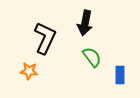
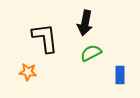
black L-shape: rotated 32 degrees counterclockwise
green semicircle: moved 1 px left, 4 px up; rotated 80 degrees counterclockwise
orange star: moved 1 px left, 1 px down
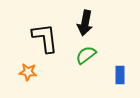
green semicircle: moved 5 px left, 2 px down; rotated 10 degrees counterclockwise
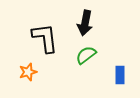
orange star: rotated 24 degrees counterclockwise
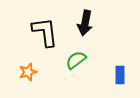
black L-shape: moved 6 px up
green semicircle: moved 10 px left, 5 px down
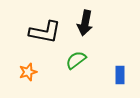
black L-shape: rotated 108 degrees clockwise
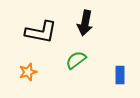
black L-shape: moved 4 px left
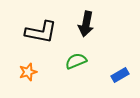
black arrow: moved 1 px right, 1 px down
green semicircle: moved 1 px down; rotated 15 degrees clockwise
blue rectangle: rotated 60 degrees clockwise
